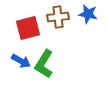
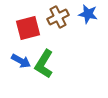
brown cross: rotated 20 degrees counterclockwise
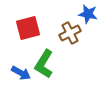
brown cross: moved 12 px right, 16 px down
blue arrow: moved 12 px down
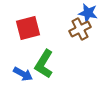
blue star: moved 1 px up
brown cross: moved 10 px right, 4 px up
blue arrow: moved 2 px right, 1 px down
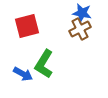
blue star: moved 6 px left
red square: moved 1 px left, 2 px up
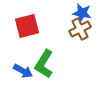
blue arrow: moved 3 px up
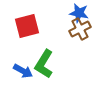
blue star: moved 3 px left
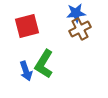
blue star: moved 3 px left; rotated 18 degrees counterclockwise
blue arrow: moved 3 px right; rotated 42 degrees clockwise
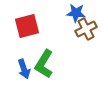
blue star: rotated 12 degrees clockwise
brown cross: moved 6 px right
blue arrow: moved 2 px left, 2 px up
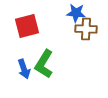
brown cross: rotated 30 degrees clockwise
